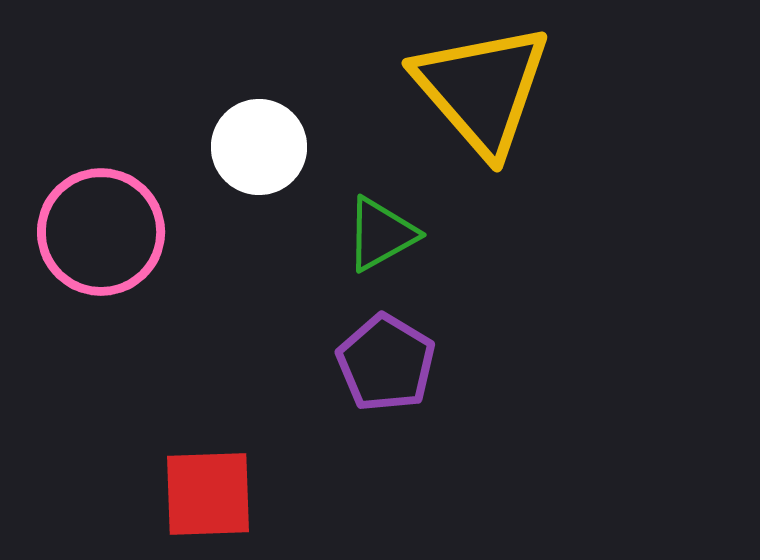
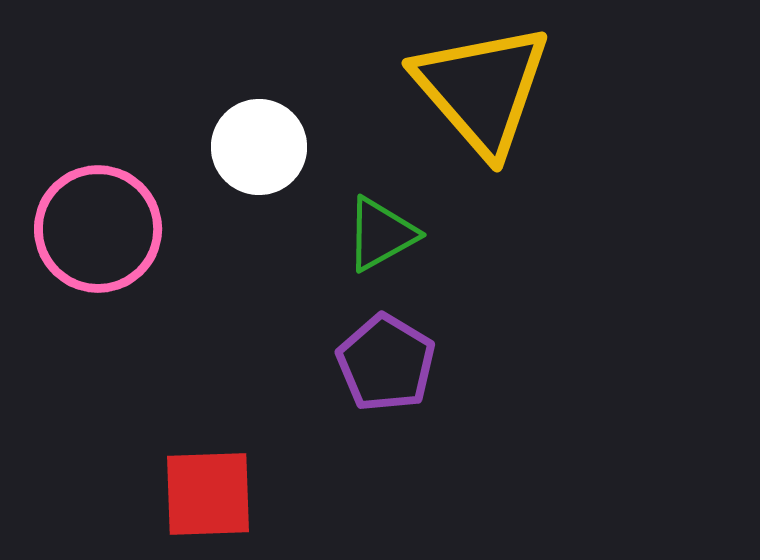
pink circle: moved 3 px left, 3 px up
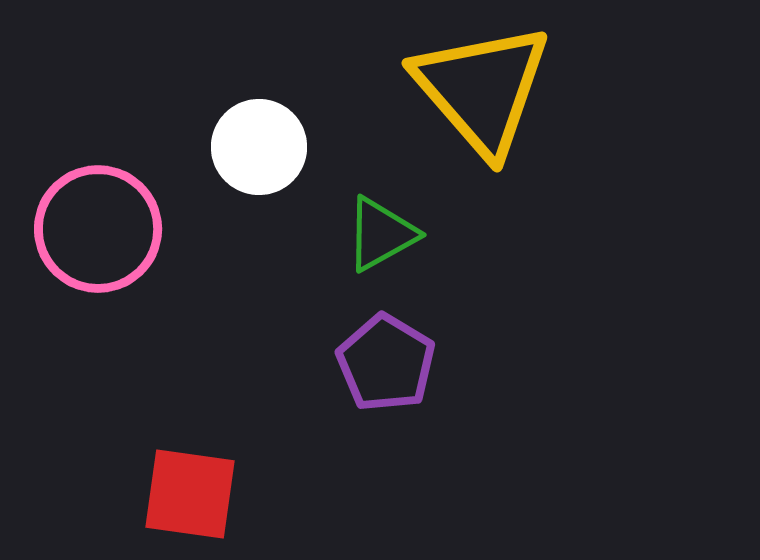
red square: moved 18 px left; rotated 10 degrees clockwise
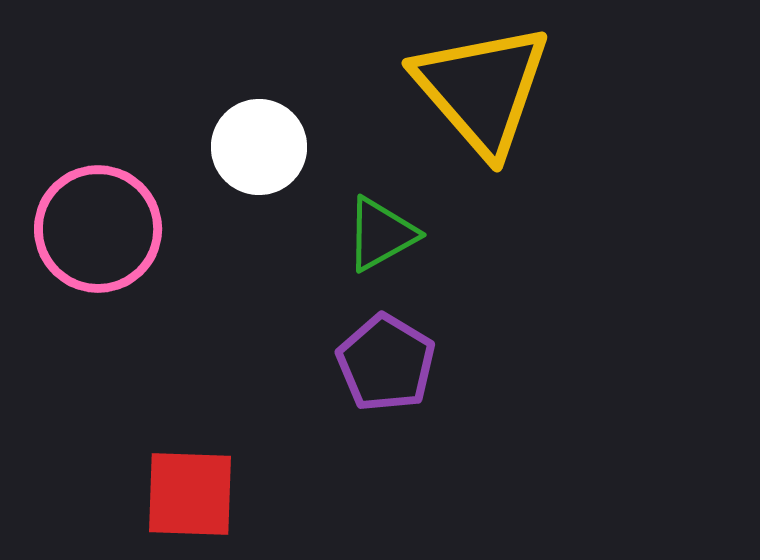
red square: rotated 6 degrees counterclockwise
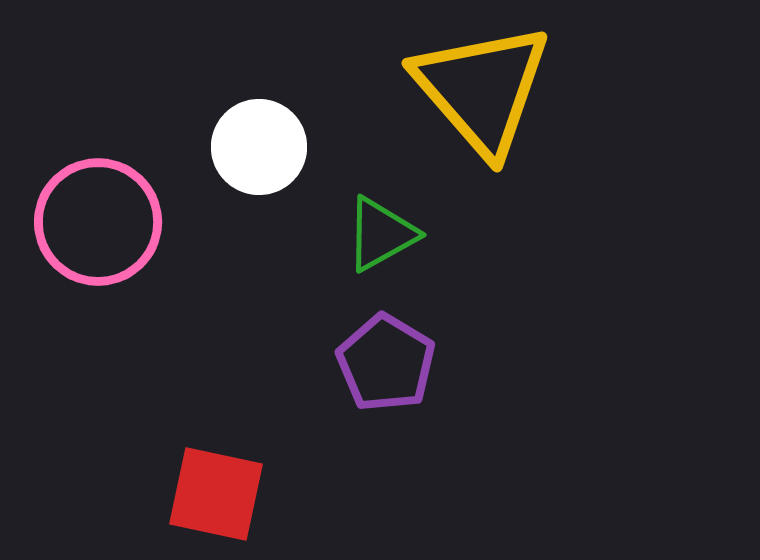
pink circle: moved 7 px up
red square: moved 26 px right; rotated 10 degrees clockwise
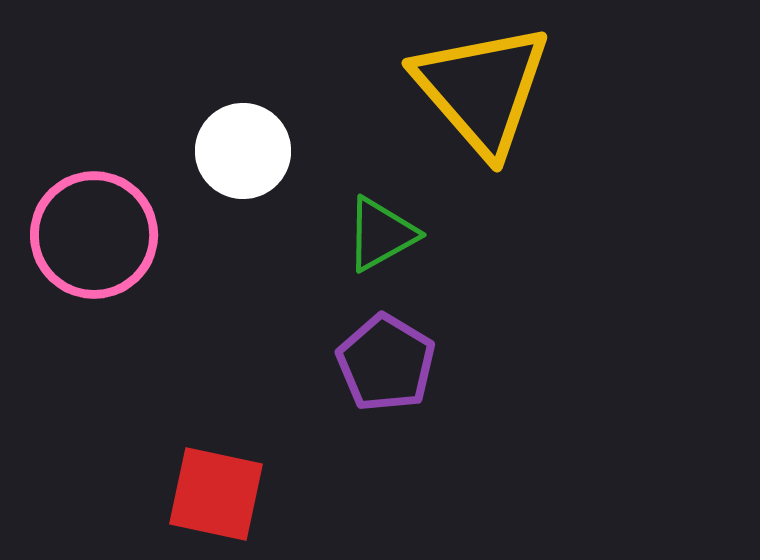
white circle: moved 16 px left, 4 px down
pink circle: moved 4 px left, 13 px down
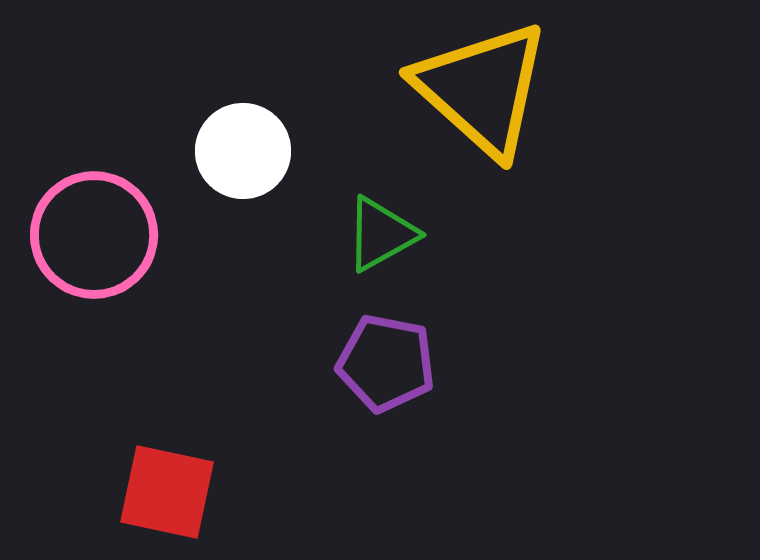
yellow triangle: rotated 7 degrees counterclockwise
purple pentagon: rotated 20 degrees counterclockwise
red square: moved 49 px left, 2 px up
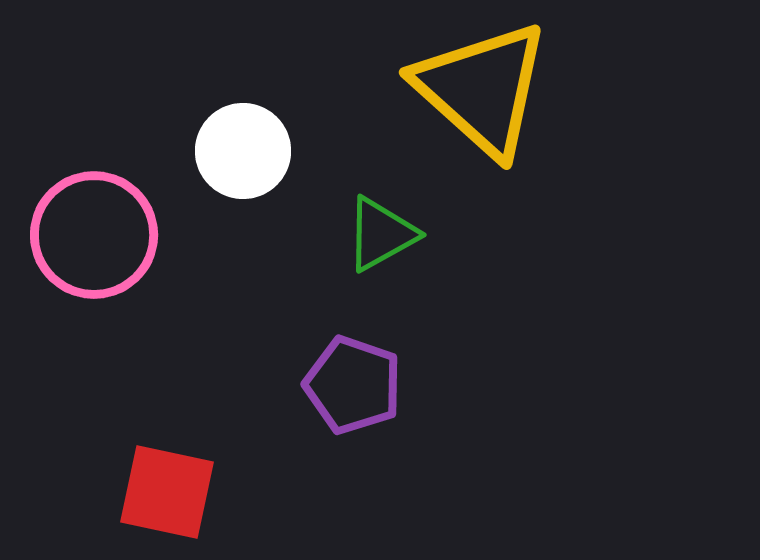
purple pentagon: moved 33 px left, 22 px down; rotated 8 degrees clockwise
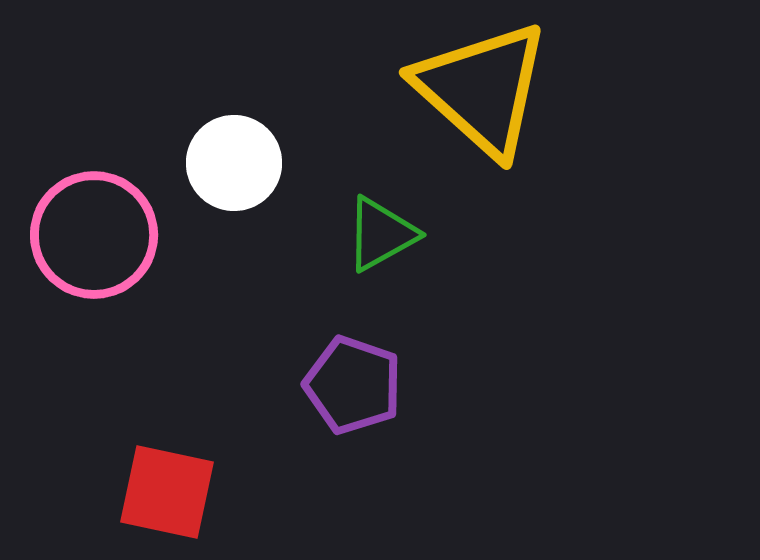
white circle: moved 9 px left, 12 px down
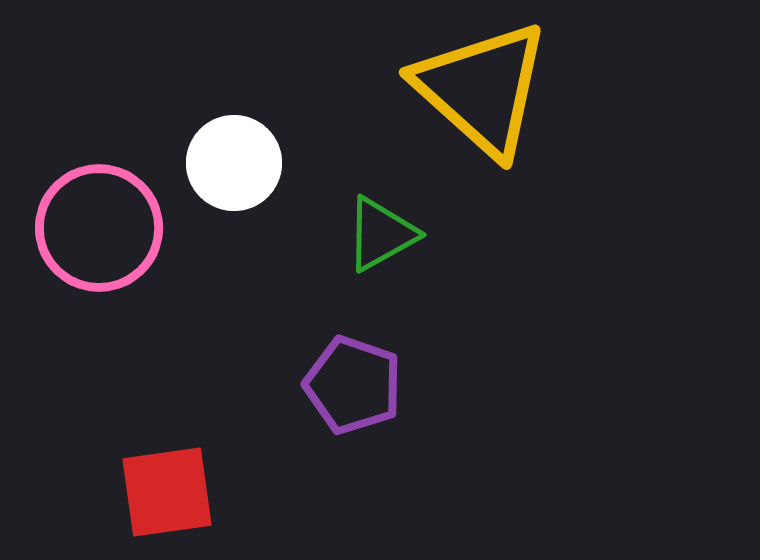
pink circle: moved 5 px right, 7 px up
red square: rotated 20 degrees counterclockwise
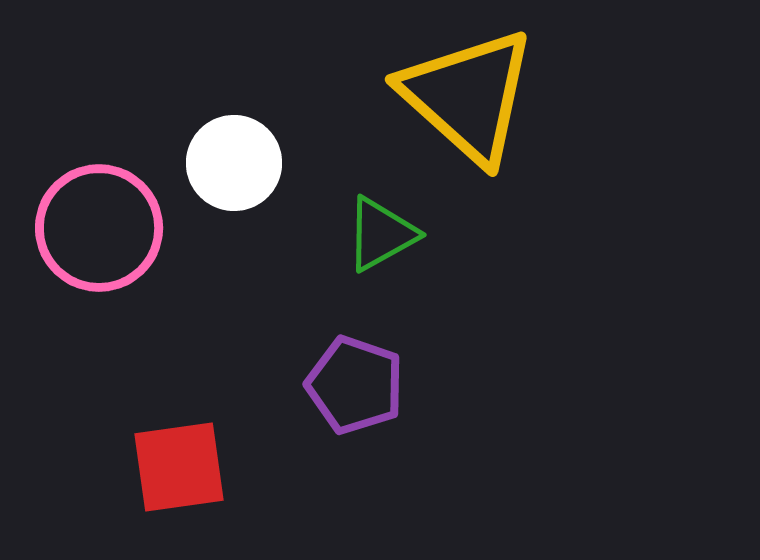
yellow triangle: moved 14 px left, 7 px down
purple pentagon: moved 2 px right
red square: moved 12 px right, 25 px up
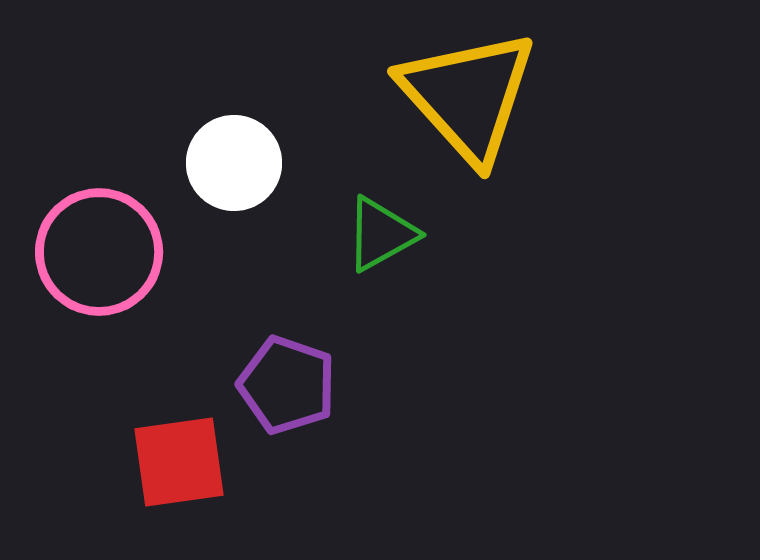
yellow triangle: rotated 6 degrees clockwise
pink circle: moved 24 px down
purple pentagon: moved 68 px left
red square: moved 5 px up
